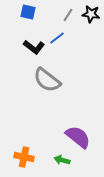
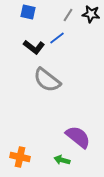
orange cross: moved 4 px left
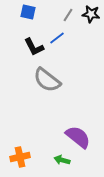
black L-shape: rotated 25 degrees clockwise
orange cross: rotated 24 degrees counterclockwise
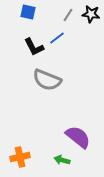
gray semicircle: rotated 16 degrees counterclockwise
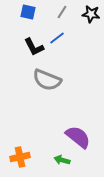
gray line: moved 6 px left, 3 px up
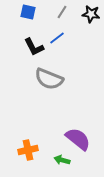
gray semicircle: moved 2 px right, 1 px up
purple semicircle: moved 2 px down
orange cross: moved 8 px right, 7 px up
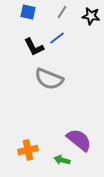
black star: moved 2 px down
purple semicircle: moved 1 px right, 1 px down
